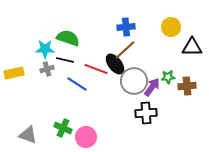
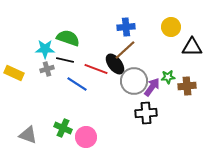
yellow rectangle: rotated 36 degrees clockwise
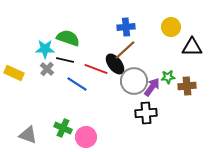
gray cross: rotated 32 degrees counterclockwise
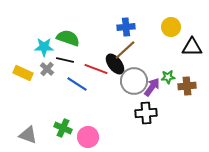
cyan star: moved 1 px left, 2 px up
yellow rectangle: moved 9 px right
pink circle: moved 2 px right
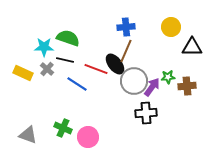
brown line: moved 1 px right, 1 px down; rotated 25 degrees counterclockwise
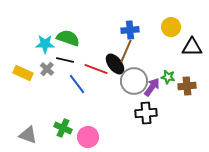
blue cross: moved 4 px right, 3 px down
cyan star: moved 1 px right, 3 px up
green star: rotated 16 degrees clockwise
blue line: rotated 20 degrees clockwise
